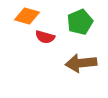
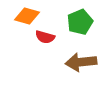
brown arrow: moved 1 px up
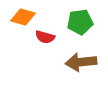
orange diamond: moved 4 px left, 1 px down
green pentagon: rotated 15 degrees clockwise
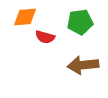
orange diamond: moved 2 px right; rotated 20 degrees counterclockwise
brown arrow: moved 2 px right, 3 px down
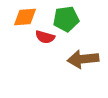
green pentagon: moved 14 px left, 3 px up
brown arrow: moved 6 px up
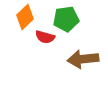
orange diamond: rotated 40 degrees counterclockwise
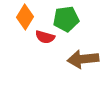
orange diamond: rotated 15 degrees counterclockwise
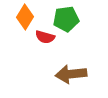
brown arrow: moved 12 px left, 15 px down
